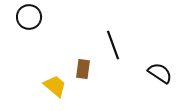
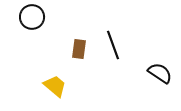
black circle: moved 3 px right
brown rectangle: moved 4 px left, 20 px up
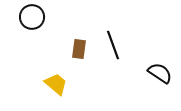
yellow trapezoid: moved 1 px right, 2 px up
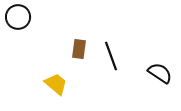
black circle: moved 14 px left
black line: moved 2 px left, 11 px down
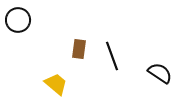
black circle: moved 3 px down
black line: moved 1 px right
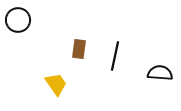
black line: moved 3 px right; rotated 32 degrees clockwise
black semicircle: rotated 30 degrees counterclockwise
yellow trapezoid: rotated 15 degrees clockwise
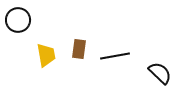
black line: rotated 68 degrees clockwise
black semicircle: rotated 40 degrees clockwise
yellow trapezoid: moved 10 px left, 29 px up; rotated 25 degrees clockwise
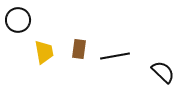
yellow trapezoid: moved 2 px left, 3 px up
black semicircle: moved 3 px right, 1 px up
